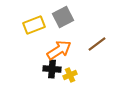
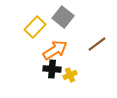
gray square: rotated 25 degrees counterclockwise
yellow rectangle: moved 1 px right, 2 px down; rotated 25 degrees counterclockwise
orange arrow: moved 4 px left
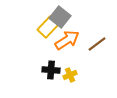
gray square: moved 3 px left
yellow rectangle: moved 13 px right
orange arrow: moved 12 px right, 10 px up
black cross: moved 1 px left, 1 px down
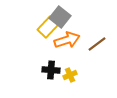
orange arrow: rotated 15 degrees clockwise
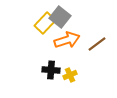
yellow rectangle: moved 3 px left, 4 px up
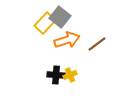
black cross: moved 5 px right, 5 px down
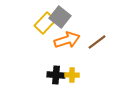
brown line: moved 2 px up
yellow cross: moved 2 px right; rotated 24 degrees clockwise
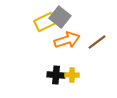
yellow rectangle: moved 1 px up; rotated 20 degrees clockwise
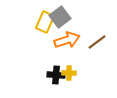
gray square: rotated 15 degrees clockwise
yellow rectangle: rotated 40 degrees counterclockwise
yellow cross: moved 3 px left, 2 px up
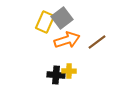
gray square: moved 2 px right, 1 px down
yellow cross: moved 2 px up
